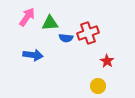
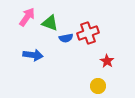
green triangle: rotated 24 degrees clockwise
blue semicircle: rotated 16 degrees counterclockwise
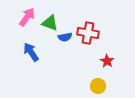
red cross: rotated 30 degrees clockwise
blue semicircle: moved 1 px left, 1 px up
blue arrow: moved 2 px left, 3 px up; rotated 132 degrees counterclockwise
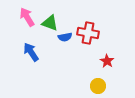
pink arrow: rotated 66 degrees counterclockwise
